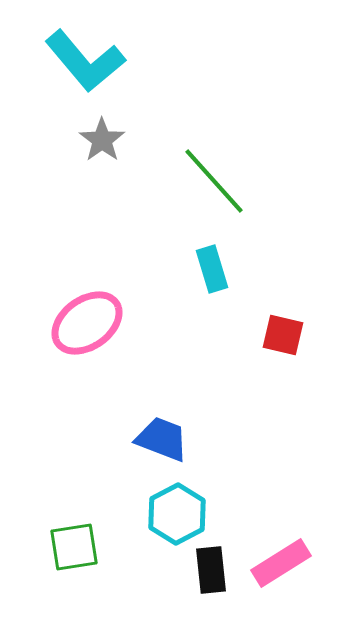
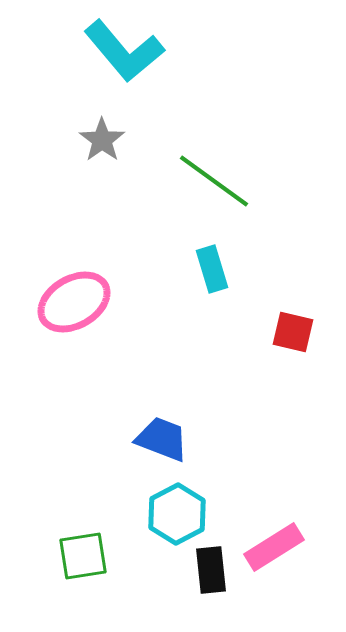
cyan L-shape: moved 39 px right, 10 px up
green line: rotated 12 degrees counterclockwise
pink ellipse: moved 13 px left, 21 px up; rotated 6 degrees clockwise
red square: moved 10 px right, 3 px up
green square: moved 9 px right, 9 px down
pink rectangle: moved 7 px left, 16 px up
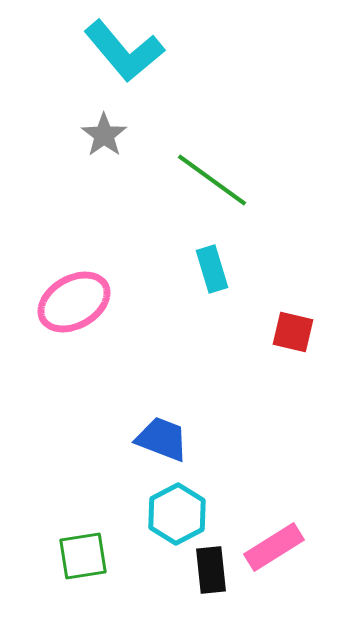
gray star: moved 2 px right, 5 px up
green line: moved 2 px left, 1 px up
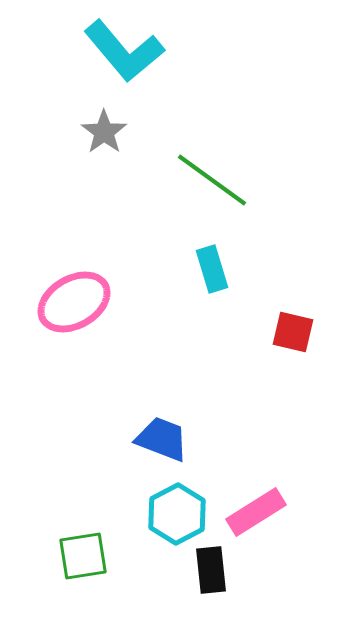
gray star: moved 3 px up
pink rectangle: moved 18 px left, 35 px up
